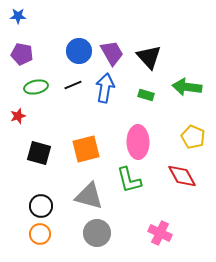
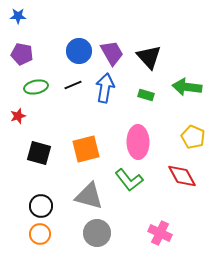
green L-shape: rotated 24 degrees counterclockwise
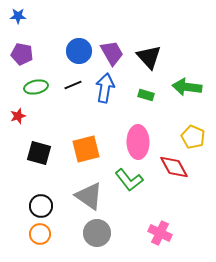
red diamond: moved 8 px left, 9 px up
gray triangle: rotated 20 degrees clockwise
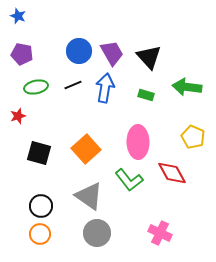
blue star: rotated 21 degrees clockwise
orange square: rotated 28 degrees counterclockwise
red diamond: moved 2 px left, 6 px down
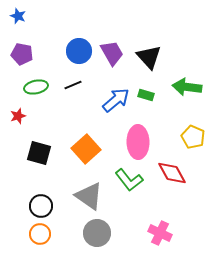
blue arrow: moved 11 px right, 12 px down; rotated 40 degrees clockwise
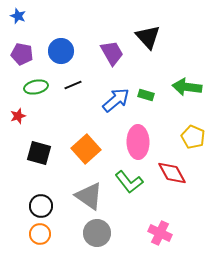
blue circle: moved 18 px left
black triangle: moved 1 px left, 20 px up
green L-shape: moved 2 px down
